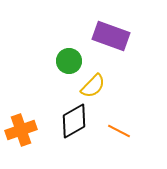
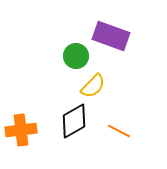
green circle: moved 7 px right, 5 px up
orange cross: rotated 12 degrees clockwise
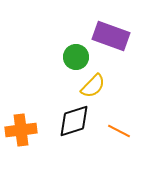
green circle: moved 1 px down
black diamond: rotated 12 degrees clockwise
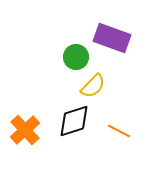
purple rectangle: moved 1 px right, 2 px down
orange cross: moved 4 px right; rotated 36 degrees counterclockwise
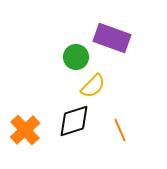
orange line: moved 1 px right, 1 px up; rotated 40 degrees clockwise
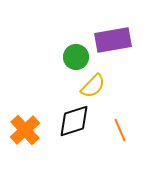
purple rectangle: moved 1 px right, 2 px down; rotated 30 degrees counterclockwise
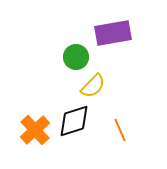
purple rectangle: moved 7 px up
orange cross: moved 10 px right
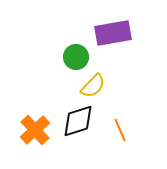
black diamond: moved 4 px right
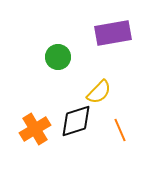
green circle: moved 18 px left
yellow semicircle: moved 6 px right, 6 px down
black diamond: moved 2 px left
orange cross: moved 1 px up; rotated 12 degrees clockwise
